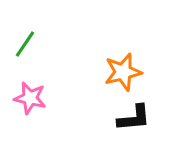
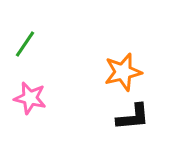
black L-shape: moved 1 px left, 1 px up
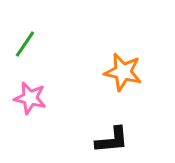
orange star: rotated 27 degrees clockwise
black L-shape: moved 21 px left, 23 px down
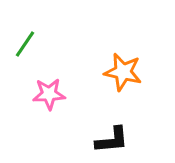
pink star: moved 19 px right, 4 px up; rotated 16 degrees counterclockwise
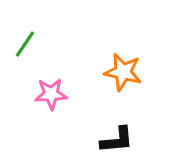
pink star: moved 2 px right
black L-shape: moved 5 px right
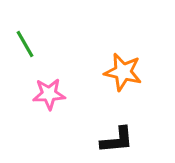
green line: rotated 64 degrees counterclockwise
pink star: moved 2 px left
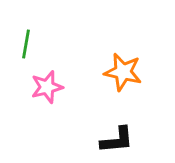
green line: moved 1 px right; rotated 40 degrees clockwise
pink star: moved 2 px left, 7 px up; rotated 12 degrees counterclockwise
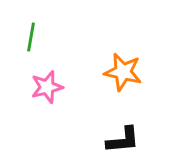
green line: moved 5 px right, 7 px up
black L-shape: moved 6 px right
